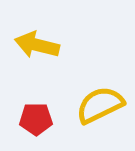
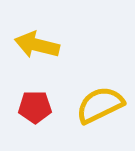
red pentagon: moved 1 px left, 12 px up
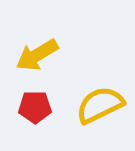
yellow arrow: moved 10 px down; rotated 45 degrees counterclockwise
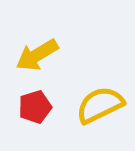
red pentagon: rotated 16 degrees counterclockwise
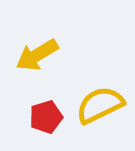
red pentagon: moved 11 px right, 10 px down
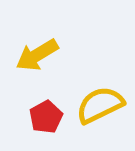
red pentagon: rotated 12 degrees counterclockwise
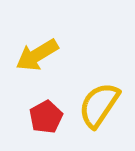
yellow semicircle: moved 1 px left; rotated 30 degrees counterclockwise
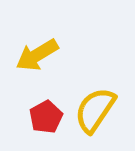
yellow semicircle: moved 4 px left, 5 px down
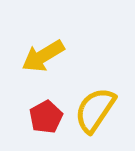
yellow arrow: moved 6 px right, 1 px down
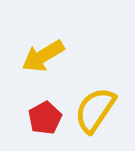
red pentagon: moved 1 px left, 1 px down
